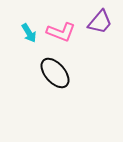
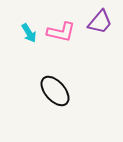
pink L-shape: rotated 8 degrees counterclockwise
black ellipse: moved 18 px down
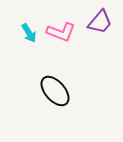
pink L-shape: rotated 8 degrees clockwise
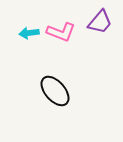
cyan arrow: rotated 114 degrees clockwise
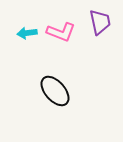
purple trapezoid: rotated 52 degrees counterclockwise
cyan arrow: moved 2 px left
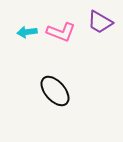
purple trapezoid: rotated 132 degrees clockwise
cyan arrow: moved 1 px up
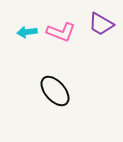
purple trapezoid: moved 1 px right, 2 px down
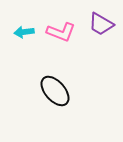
cyan arrow: moved 3 px left
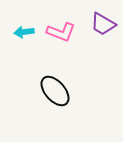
purple trapezoid: moved 2 px right
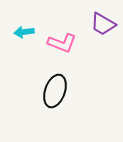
pink L-shape: moved 1 px right, 11 px down
black ellipse: rotated 60 degrees clockwise
